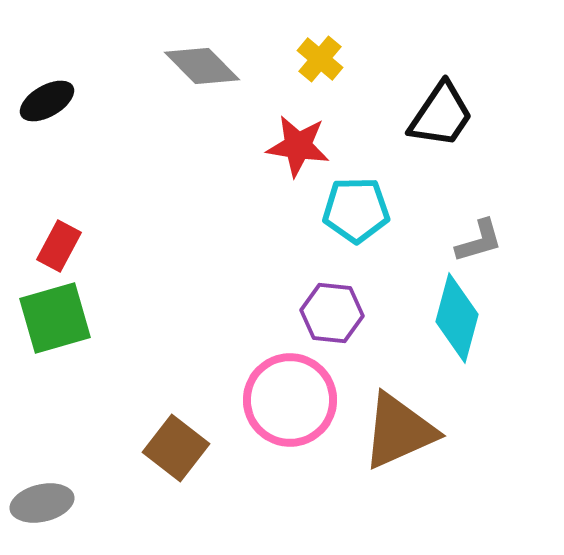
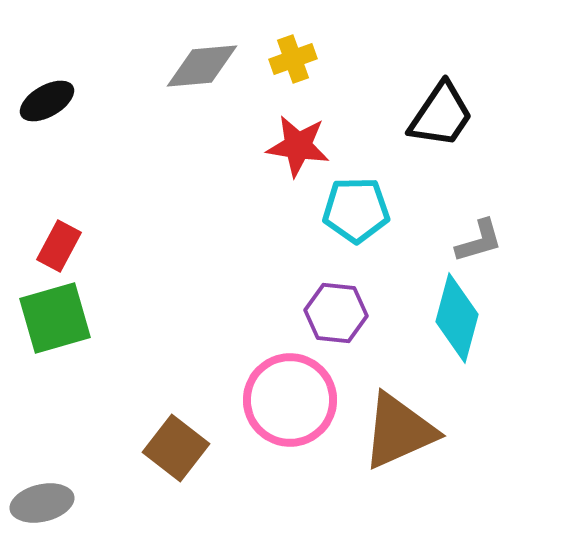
yellow cross: moved 27 px left; rotated 30 degrees clockwise
gray diamond: rotated 50 degrees counterclockwise
purple hexagon: moved 4 px right
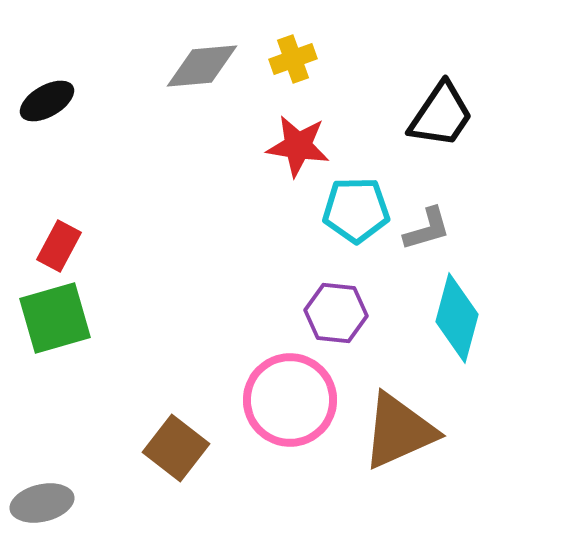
gray L-shape: moved 52 px left, 12 px up
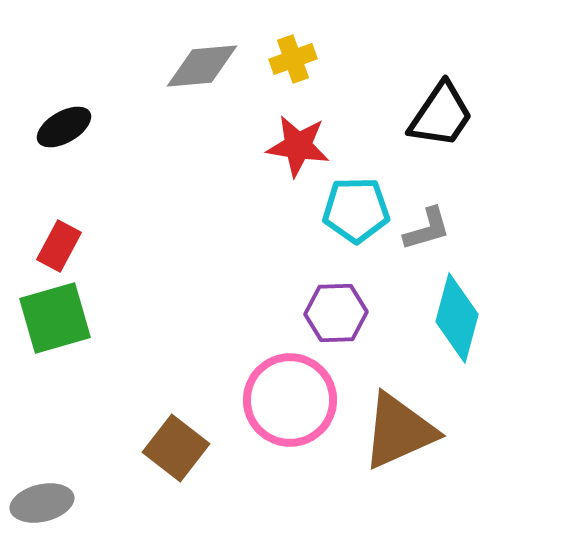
black ellipse: moved 17 px right, 26 px down
purple hexagon: rotated 8 degrees counterclockwise
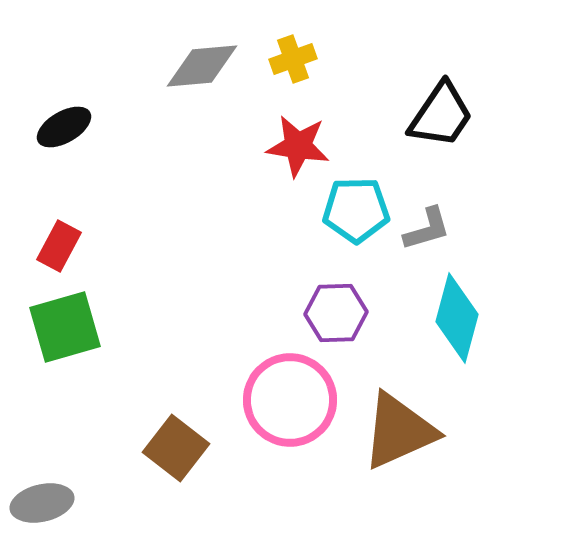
green square: moved 10 px right, 9 px down
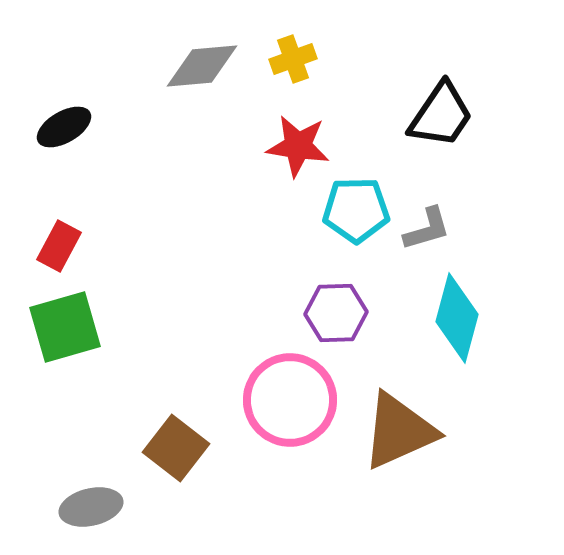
gray ellipse: moved 49 px right, 4 px down
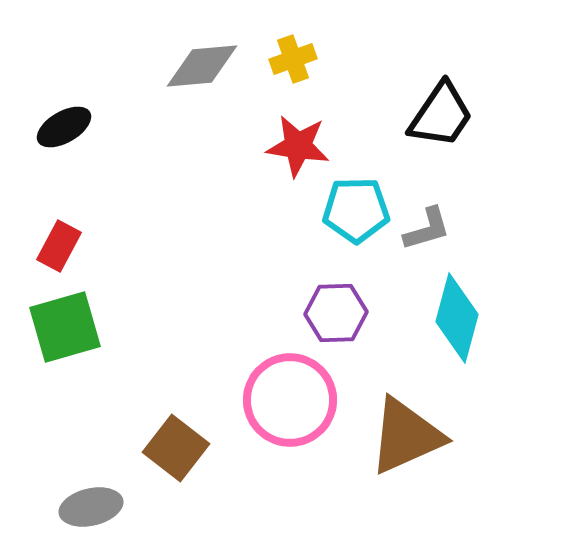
brown triangle: moved 7 px right, 5 px down
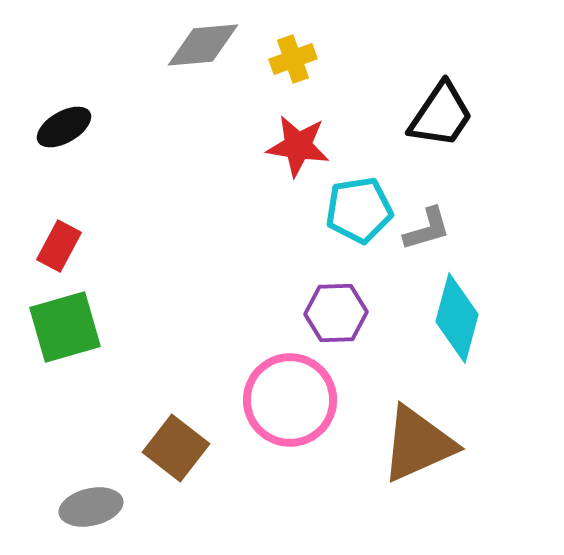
gray diamond: moved 1 px right, 21 px up
cyan pentagon: moved 3 px right; rotated 8 degrees counterclockwise
brown triangle: moved 12 px right, 8 px down
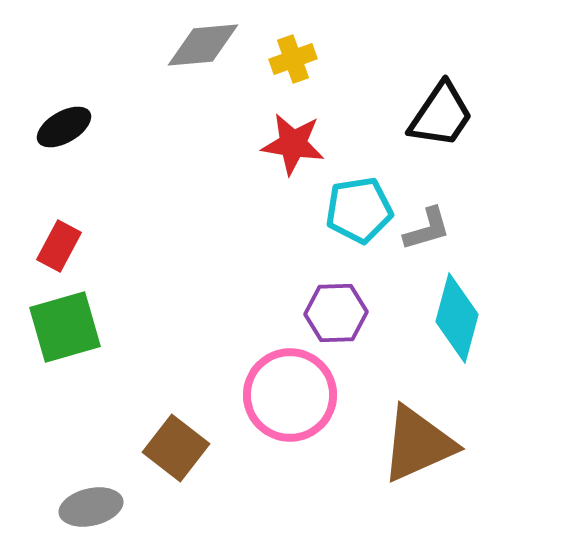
red star: moved 5 px left, 2 px up
pink circle: moved 5 px up
